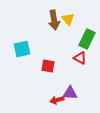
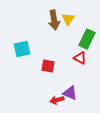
yellow triangle: rotated 16 degrees clockwise
purple triangle: rotated 21 degrees clockwise
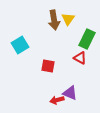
cyan square: moved 2 px left, 4 px up; rotated 18 degrees counterclockwise
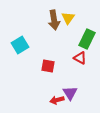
yellow triangle: moved 1 px up
purple triangle: rotated 35 degrees clockwise
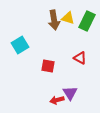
yellow triangle: rotated 48 degrees counterclockwise
green rectangle: moved 18 px up
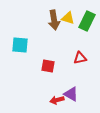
cyan square: rotated 36 degrees clockwise
red triangle: rotated 40 degrees counterclockwise
purple triangle: moved 1 px right, 1 px down; rotated 28 degrees counterclockwise
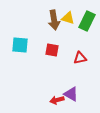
red square: moved 4 px right, 16 px up
